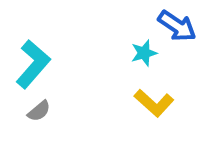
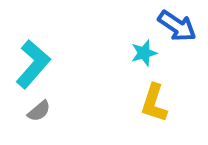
yellow L-shape: rotated 66 degrees clockwise
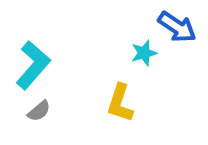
blue arrow: moved 1 px down
cyan L-shape: moved 1 px down
yellow L-shape: moved 34 px left
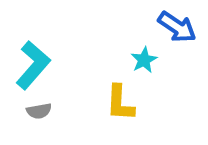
cyan star: moved 7 px down; rotated 12 degrees counterclockwise
yellow L-shape: rotated 15 degrees counterclockwise
gray semicircle: rotated 30 degrees clockwise
